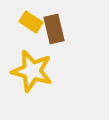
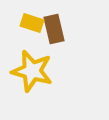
yellow rectangle: moved 1 px right, 1 px down; rotated 15 degrees counterclockwise
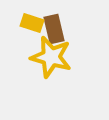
yellow star: moved 19 px right, 14 px up
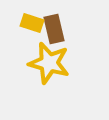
yellow star: moved 2 px left, 6 px down
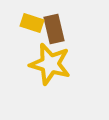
yellow star: moved 1 px right, 1 px down
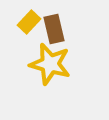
yellow rectangle: moved 3 px left, 1 px up; rotated 65 degrees counterclockwise
